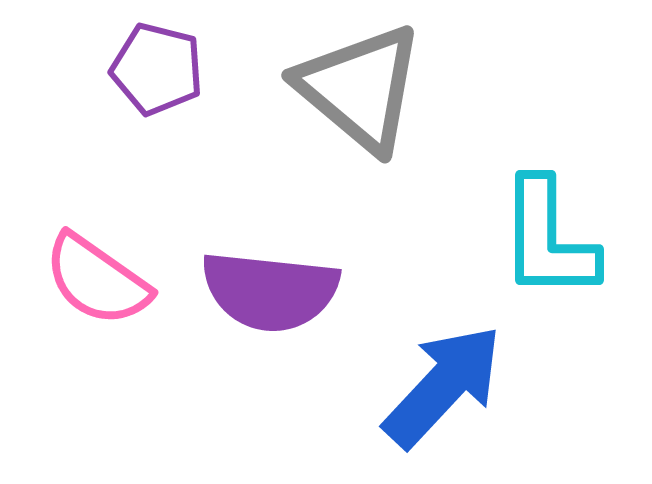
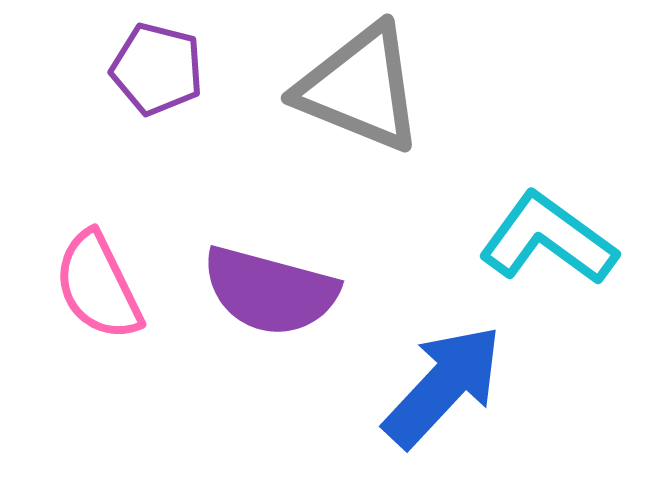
gray triangle: rotated 18 degrees counterclockwise
cyan L-shape: rotated 126 degrees clockwise
pink semicircle: moved 1 px right, 6 px down; rotated 29 degrees clockwise
purple semicircle: rotated 9 degrees clockwise
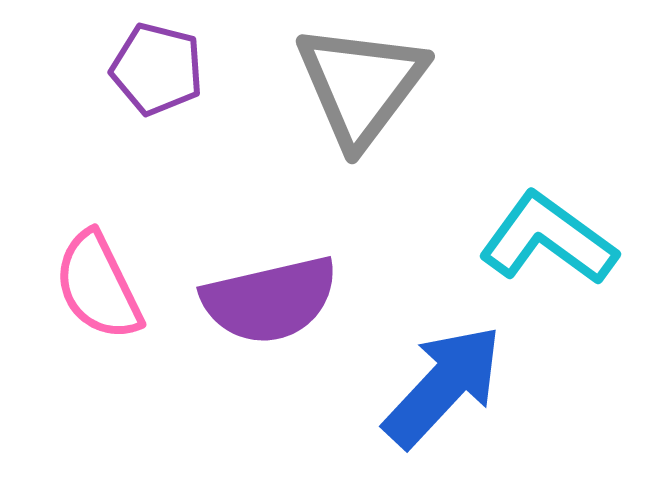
gray triangle: moved 1 px right, 3 px up; rotated 45 degrees clockwise
purple semicircle: moved 9 px down; rotated 28 degrees counterclockwise
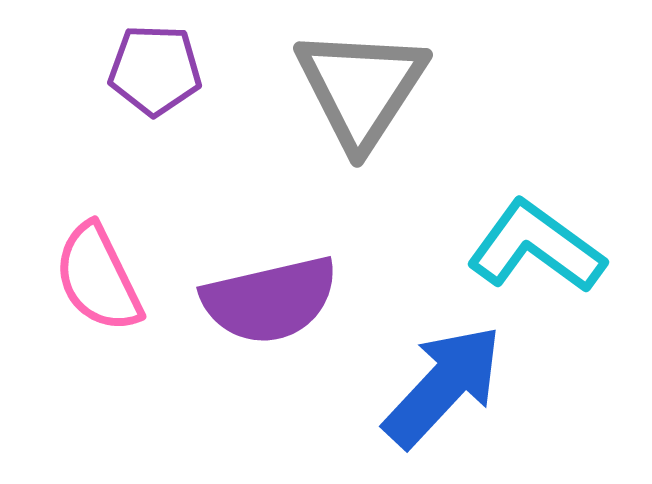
purple pentagon: moved 2 px left, 1 px down; rotated 12 degrees counterclockwise
gray triangle: moved 3 px down; rotated 4 degrees counterclockwise
cyan L-shape: moved 12 px left, 8 px down
pink semicircle: moved 8 px up
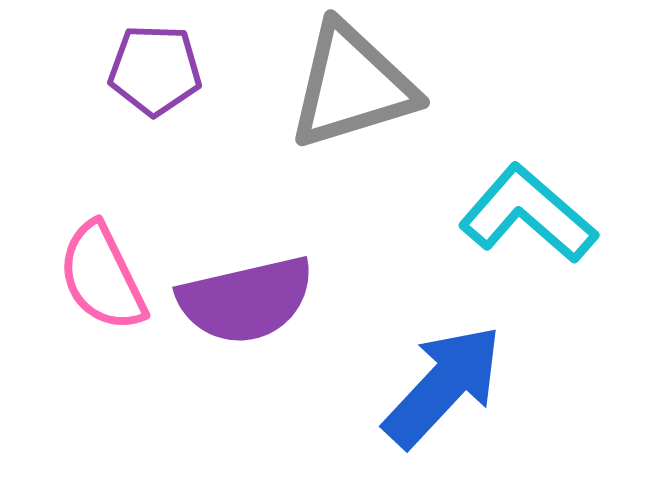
gray triangle: moved 9 px left, 2 px up; rotated 40 degrees clockwise
cyan L-shape: moved 8 px left, 33 px up; rotated 5 degrees clockwise
pink semicircle: moved 4 px right, 1 px up
purple semicircle: moved 24 px left
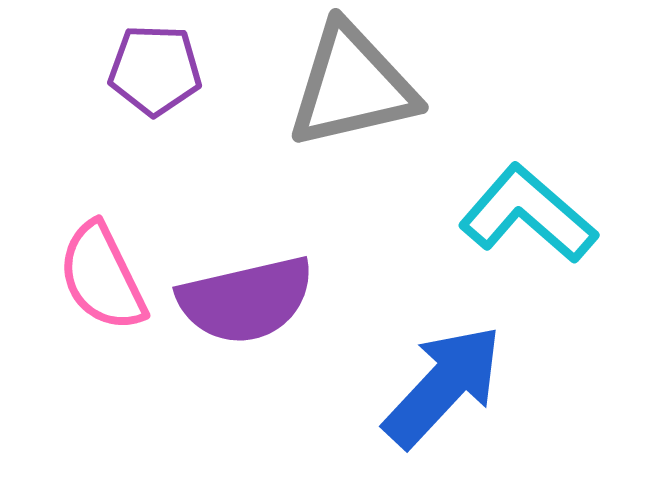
gray triangle: rotated 4 degrees clockwise
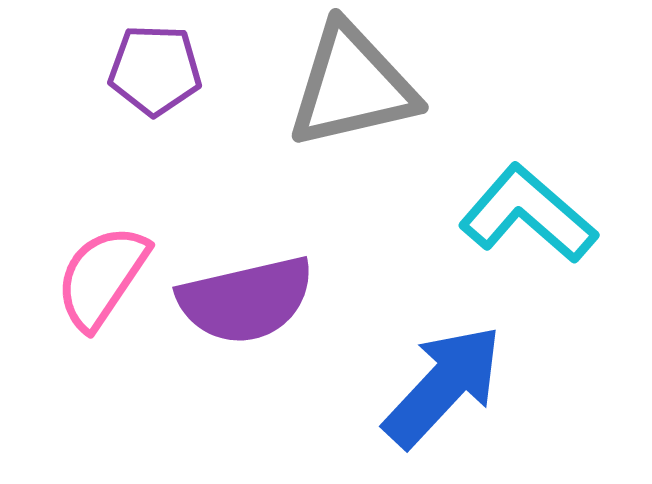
pink semicircle: rotated 60 degrees clockwise
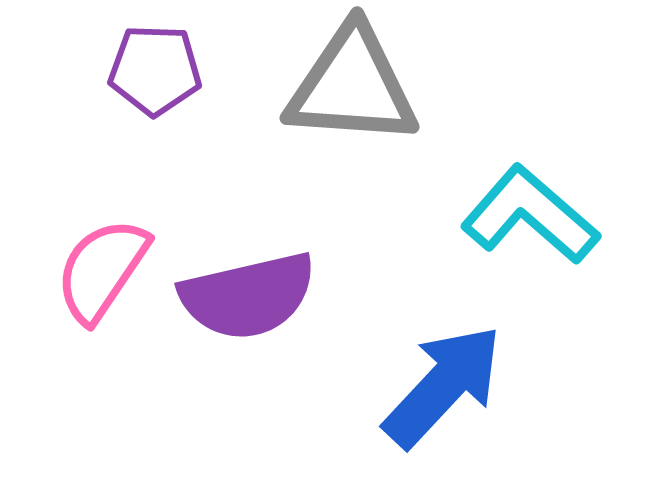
gray triangle: rotated 17 degrees clockwise
cyan L-shape: moved 2 px right, 1 px down
pink semicircle: moved 7 px up
purple semicircle: moved 2 px right, 4 px up
